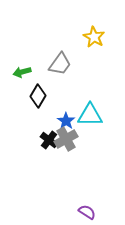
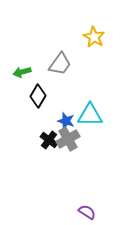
blue star: rotated 18 degrees counterclockwise
gray cross: moved 2 px right
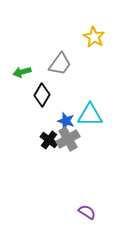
black diamond: moved 4 px right, 1 px up
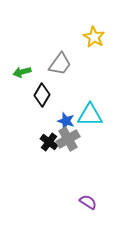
black cross: moved 2 px down
purple semicircle: moved 1 px right, 10 px up
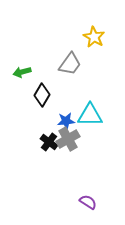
gray trapezoid: moved 10 px right
blue star: rotated 24 degrees counterclockwise
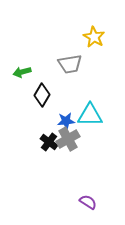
gray trapezoid: rotated 45 degrees clockwise
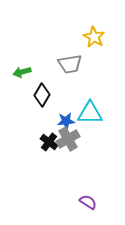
cyan triangle: moved 2 px up
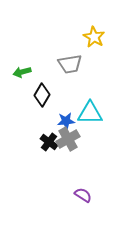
purple semicircle: moved 5 px left, 7 px up
